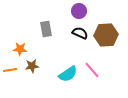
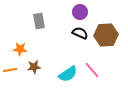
purple circle: moved 1 px right, 1 px down
gray rectangle: moved 7 px left, 8 px up
brown star: moved 2 px right, 1 px down
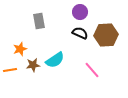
orange star: rotated 24 degrees counterclockwise
brown star: moved 1 px left, 2 px up
cyan semicircle: moved 13 px left, 14 px up
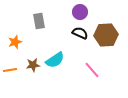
orange star: moved 5 px left, 7 px up
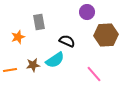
purple circle: moved 7 px right
gray rectangle: moved 1 px down
black semicircle: moved 13 px left, 8 px down
orange star: moved 3 px right, 5 px up
pink line: moved 2 px right, 4 px down
